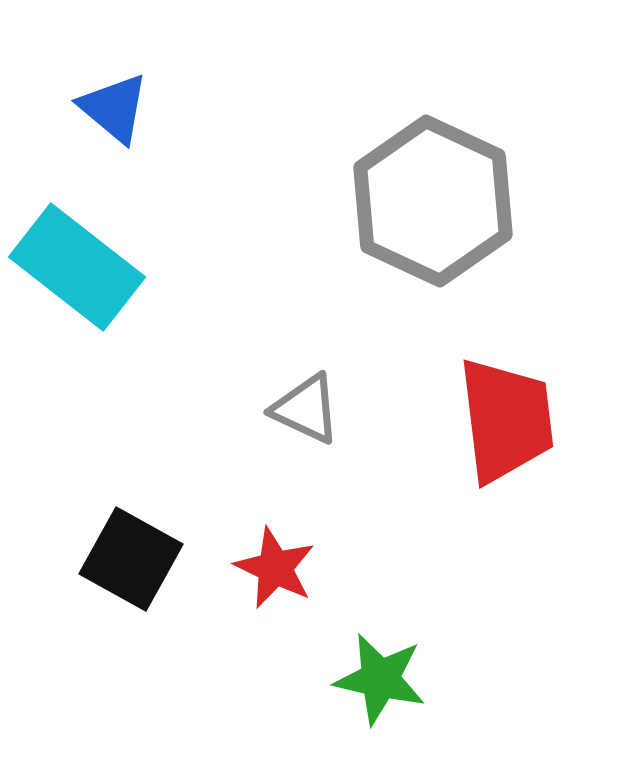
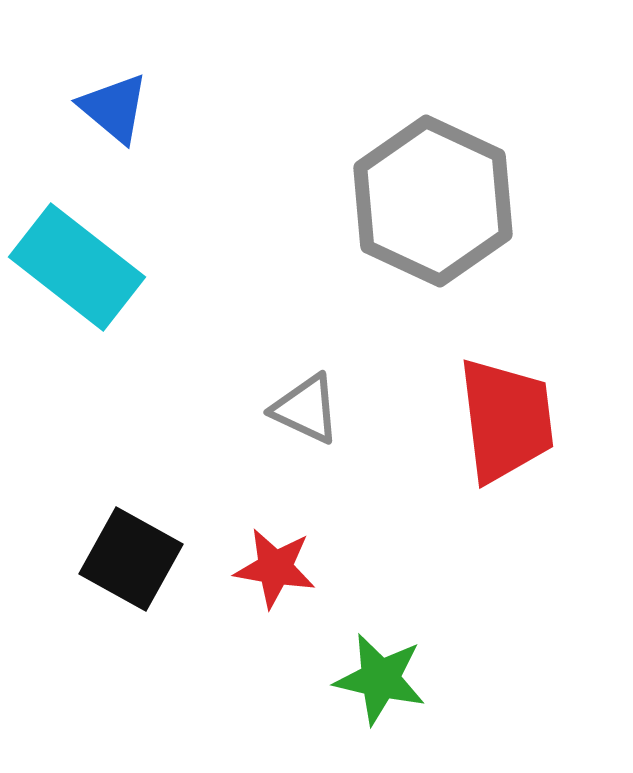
red star: rotated 16 degrees counterclockwise
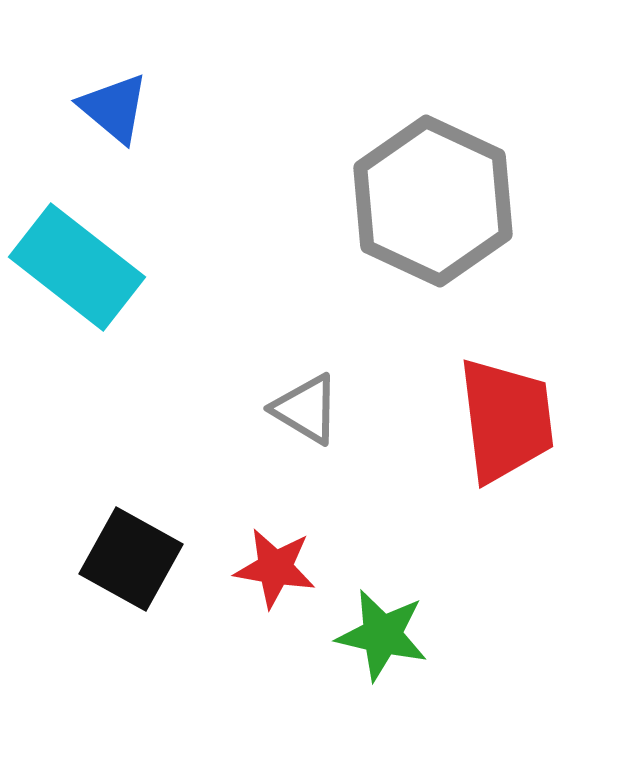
gray triangle: rotated 6 degrees clockwise
green star: moved 2 px right, 44 px up
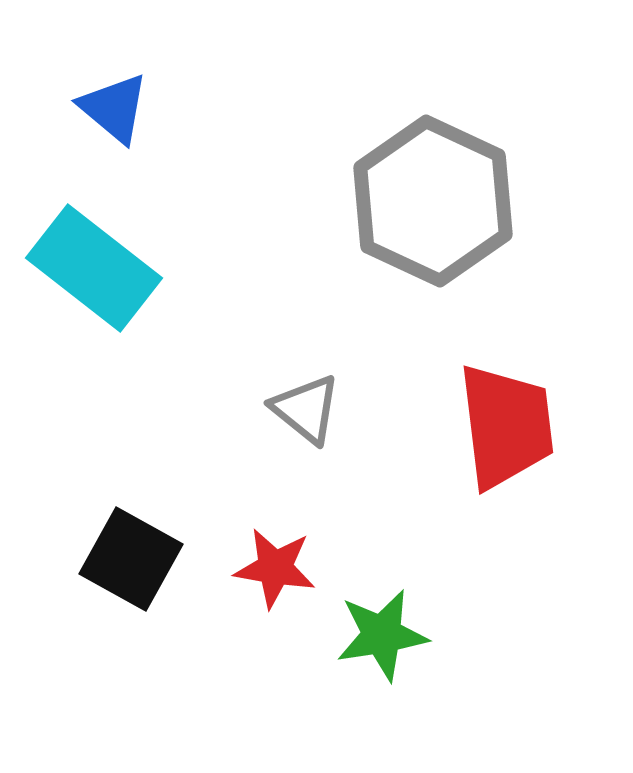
cyan rectangle: moved 17 px right, 1 px down
gray triangle: rotated 8 degrees clockwise
red trapezoid: moved 6 px down
green star: rotated 22 degrees counterclockwise
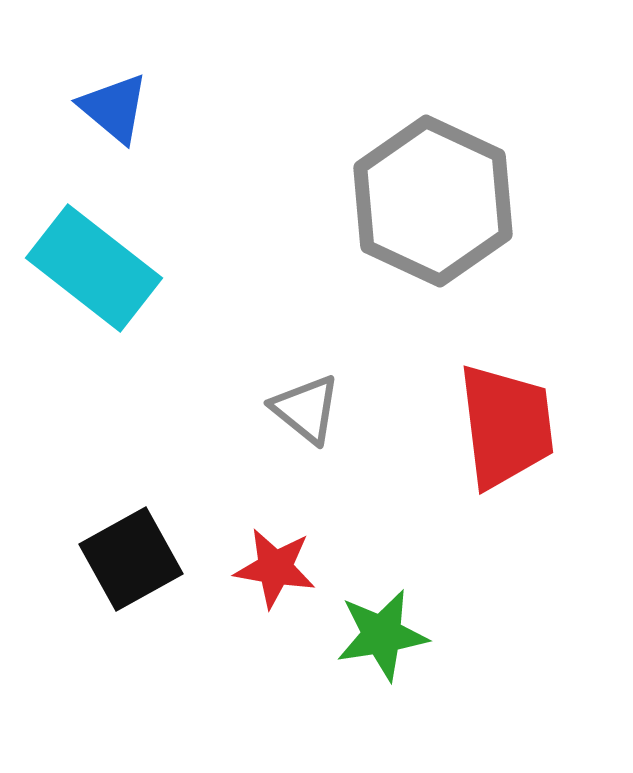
black square: rotated 32 degrees clockwise
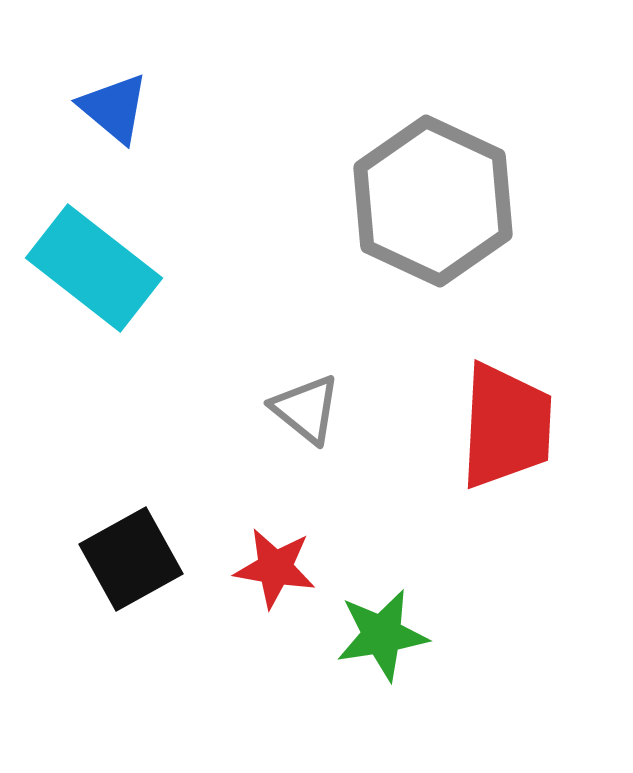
red trapezoid: rotated 10 degrees clockwise
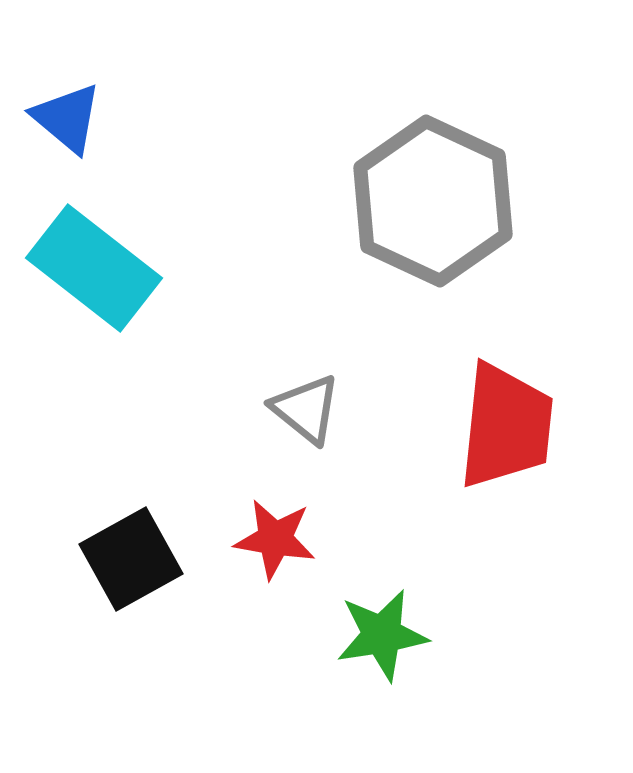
blue triangle: moved 47 px left, 10 px down
red trapezoid: rotated 3 degrees clockwise
red star: moved 29 px up
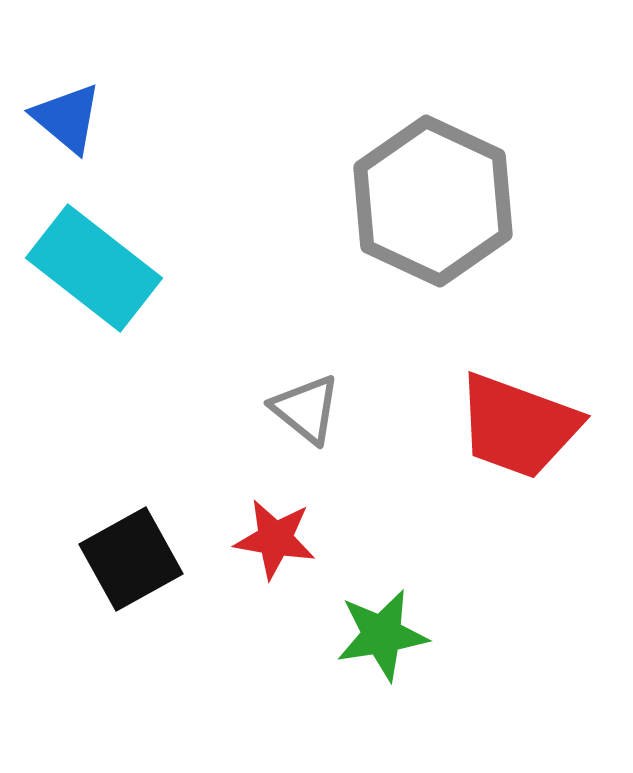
red trapezoid: moved 12 px right; rotated 104 degrees clockwise
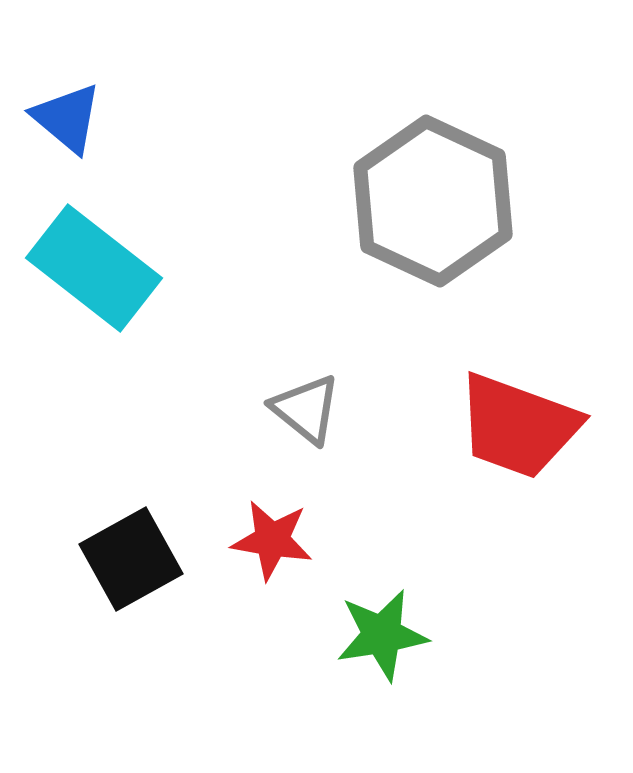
red star: moved 3 px left, 1 px down
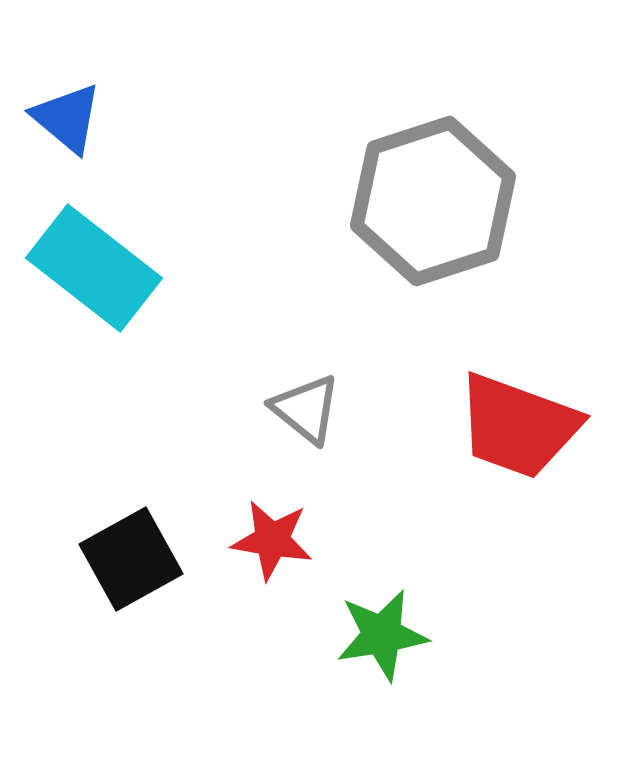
gray hexagon: rotated 17 degrees clockwise
